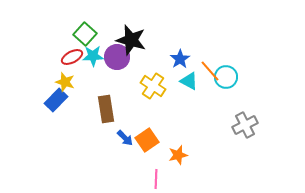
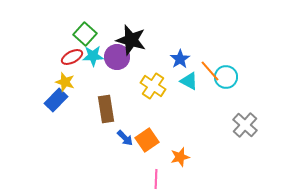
gray cross: rotated 20 degrees counterclockwise
orange star: moved 2 px right, 2 px down
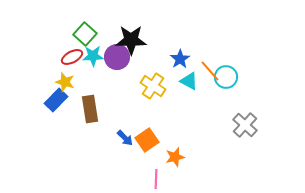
black star: rotated 16 degrees counterclockwise
brown rectangle: moved 16 px left
orange star: moved 5 px left
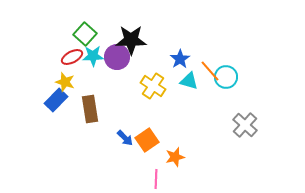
cyan triangle: rotated 12 degrees counterclockwise
